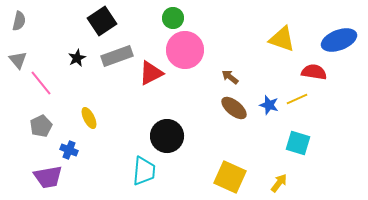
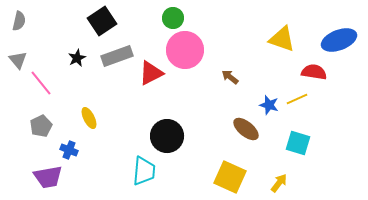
brown ellipse: moved 12 px right, 21 px down
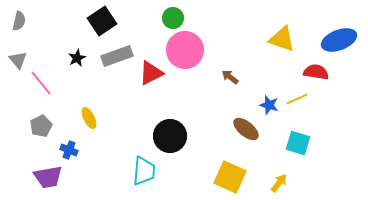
red semicircle: moved 2 px right
black circle: moved 3 px right
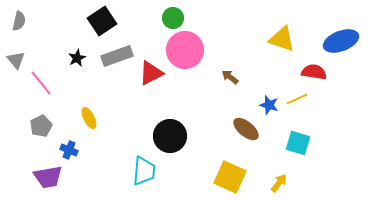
blue ellipse: moved 2 px right, 1 px down
gray triangle: moved 2 px left
red semicircle: moved 2 px left
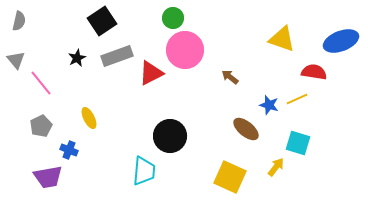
yellow arrow: moved 3 px left, 16 px up
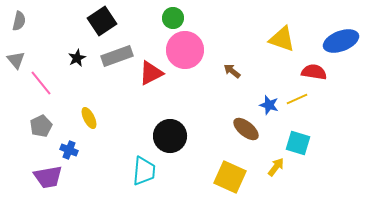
brown arrow: moved 2 px right, 6 px up
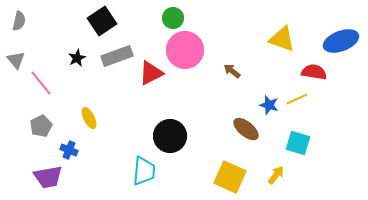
yellow arrow: moved 8 px down
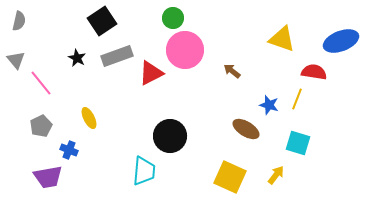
black star: rotated 18 degrees counterclockwise
yellow line: rotated 45 degrees counterclockwise
brown ellipse: rotated 8 degrees counterclockwise
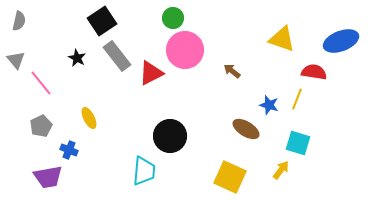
gray rectangle: rotated 72 degrees clockwise
yellow arrow: moved 5 px right, 5 px up
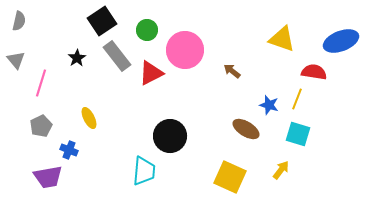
green circle: moved 26 px left, 12 px down
black star: rotated 12 degrees clockwise
pink line: rotated 56 degrees clockwise
cyan square: moved 9 px up
